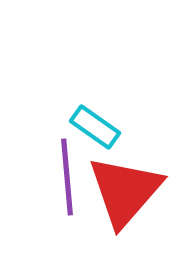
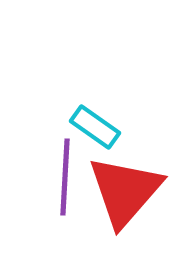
purple line: moved 2 px left; rotated 8 degrees clockwise
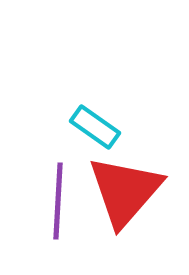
purple line: moved 7 px left, 24 px down
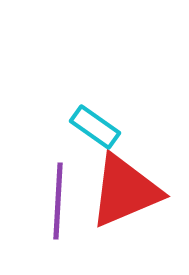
red triangle: rotated 26 degrees clockwise
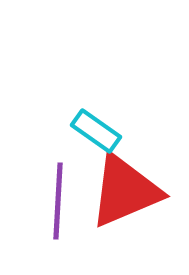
cyan rectangle: moved 1 px right, 4 px down
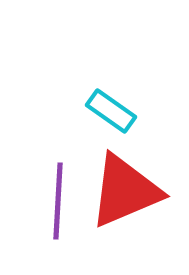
cyan rectangle: moved 15 px right, 20 px up
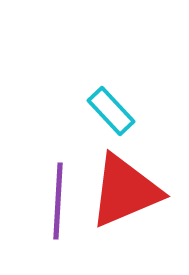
cyan rectangle: rotated 12 degrees clockwise
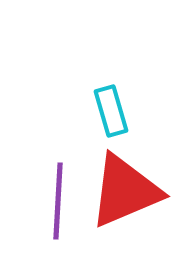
cyan rectangle: rotated 27 degrees clockwise
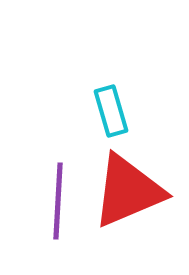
red triangle: moved 3 px right
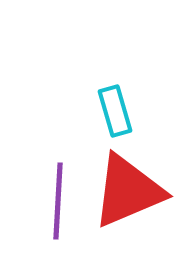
cyan rectangle: moved 4 px right
